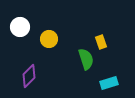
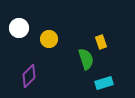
white circle: moved 1 px left, 1 px down
cyan rectangle: moved 5 px left
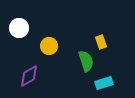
yellow circle: moved 7 px down
green semicircle: moved 2 px down
purple diamond: rotated 15 degrees clockwise
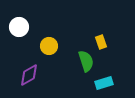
white circle: moved 1 px up
purple diamond: moved 1 px up
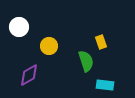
cyan rectangle: moved 1 px right, 2 px down; rotated 24 degrees clockwise
